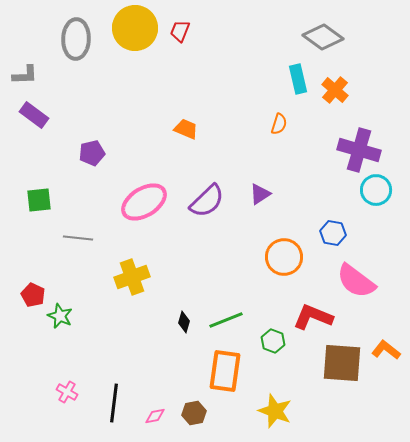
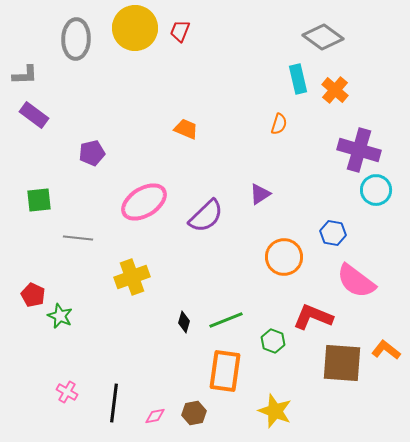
purple semicircle: moved 1 px left, 15 px down
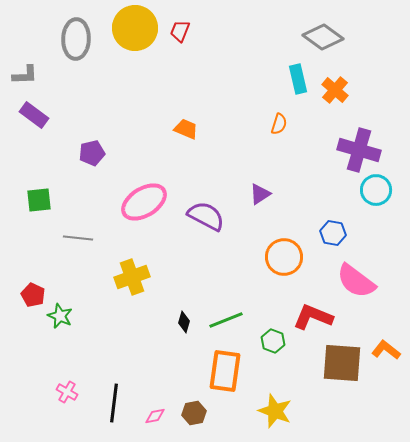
purple semicircle: rotated 108 degrees counterclockwise
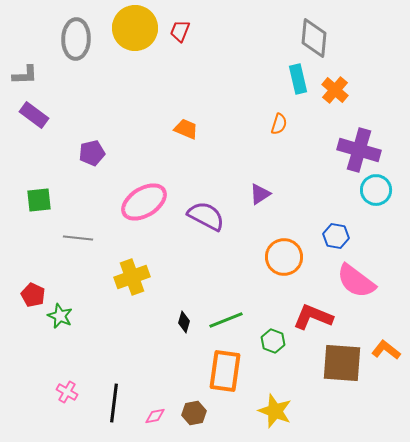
gray diamond: moved 9 px left, 1 px down; rotated 60 degrees clockwise
blue hexagon: moved 3 px right, 3 px down
